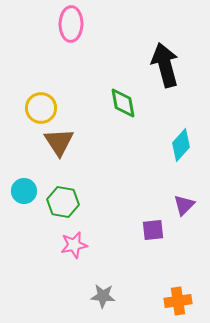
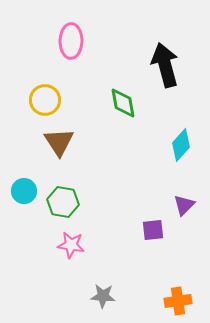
pink ellipse: moved 17 px down
yellow circle: moved 4 px right, 8 px up
pink star: moved 3 px left; rotated 20 degrees clockwise
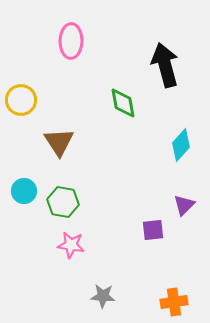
yellow circle: moved 24 px left
orange cross: moved 4 px left, 1 px down
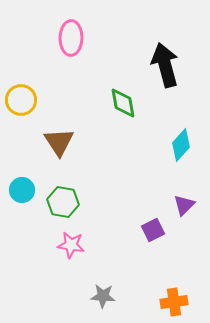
pink ellipse: moved 3 px up
cyan circle: moved 2 px left, 1 px up
purple square: rotated 20 degrees counterclockwise
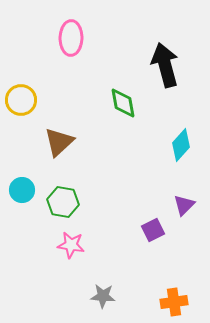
brown triangle: rotated 20 degrees clockwise
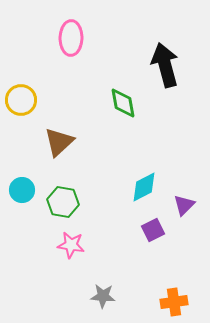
cyan diamond: moved 37 px left, 42 px down; rotated 20 degrees clockwise
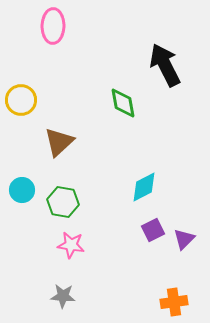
pink ellipse: moved 18 px left, 12 px up
black arrow: rotated 12 degrees counterclockwise
purple triangle: moved 34 px down
gray star: moved 40 px left
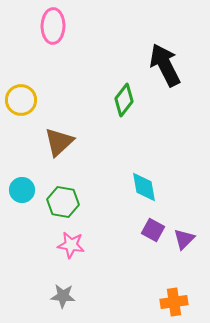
green diamond: moved 1 px right, 3 px up; rotated 48 degrees clockwise
cyan diamond: rotated 72 degrees counterclockwise
purple square: rotated 35 degrees counterclockwise
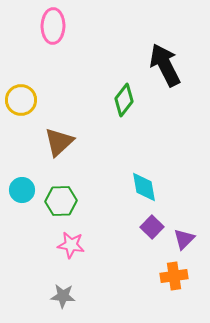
green hexagon: moved 2 px left, 1 px up; rotated 12 degrees counterclockwise
purple square: moved 1 px left, 3 px up; rotated 15 degrees clockwise
orange cross: moved 26 px up
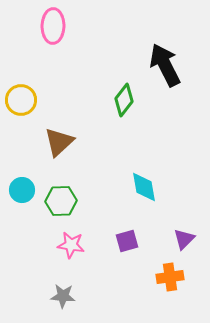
purple square: moved 25 px left, 14 px down; rotated 30 degrees clockwise
orange cross: moved 4 px left, 1 px down
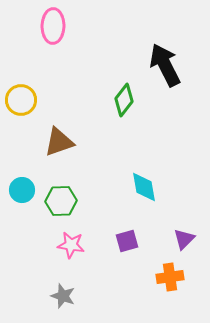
brown triangle: rotated 24 degrees clockwise
gray star: rotated 15 degrees clockwise
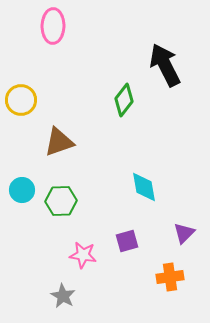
purple triangle: moved 6 px up
pink star: moved 12 px right, 10 px down
gray star: rotated 10 degrees clockwise
